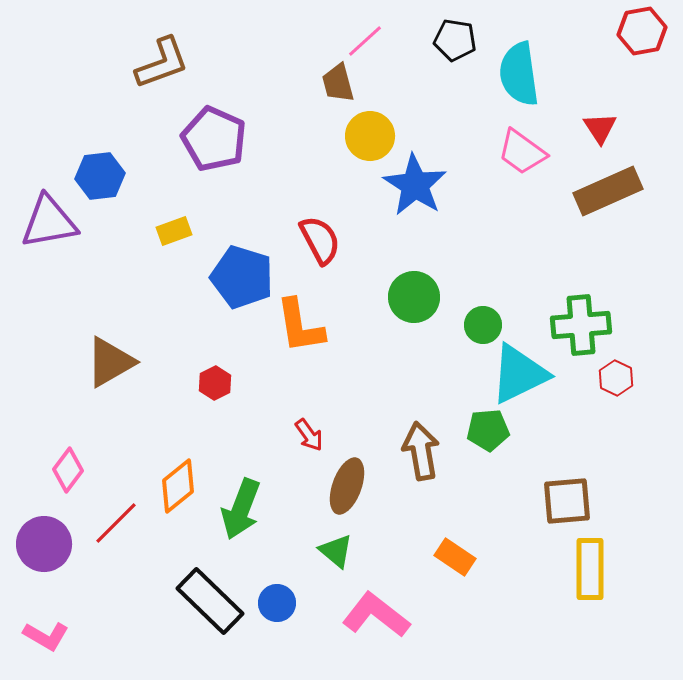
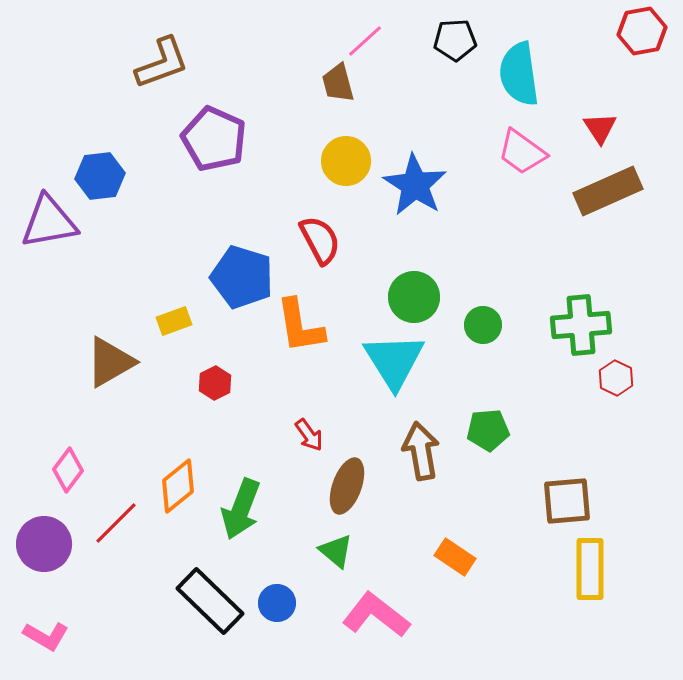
black pentagon at (455, 40): rotated 12 degrees counterclockwise
yellow circle at (370, 136): moved 24 px left, 25 px down
yellow rectangle at (174, 231): moved 90 px down
cyan triangle at (519, 374): moved 125 px left, 13 px up; rotated 36 degrees counterclockwise
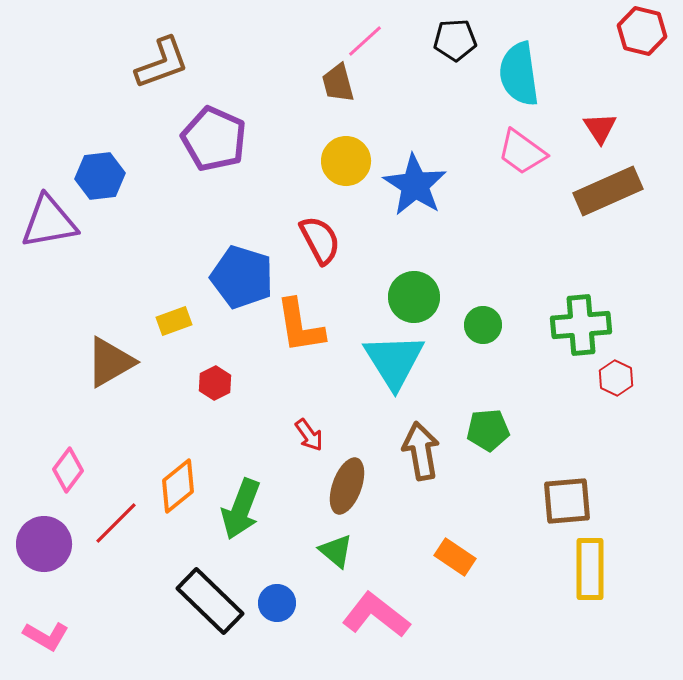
red hexagon at (642, 31): rotated 24 degrees clockwise
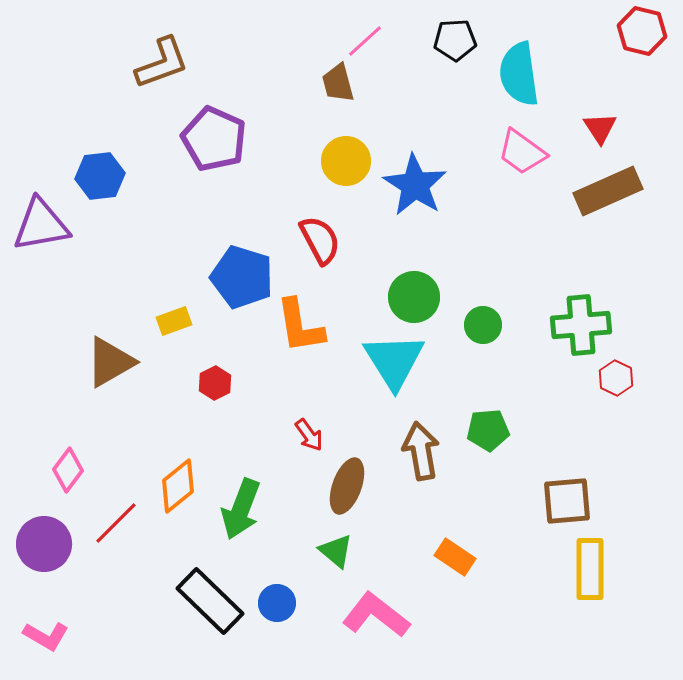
purple triangle at (49, 222): moved 8 px left, 3 px down
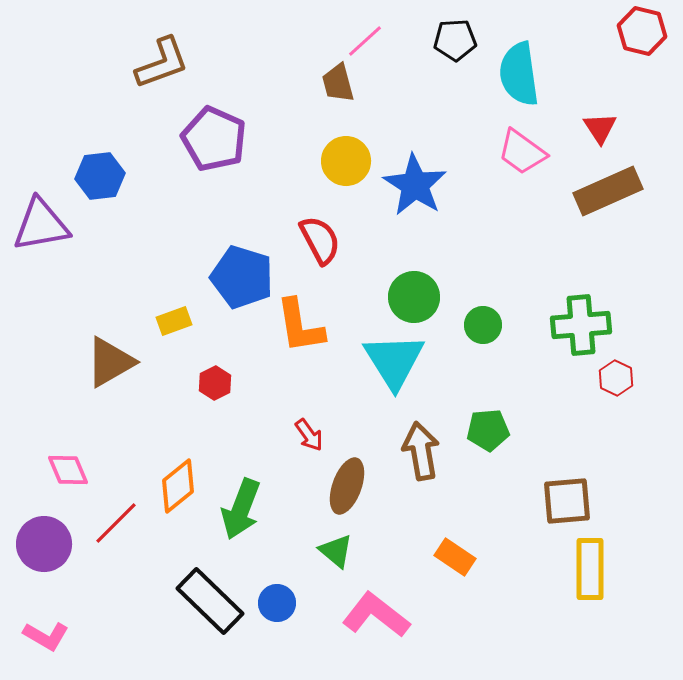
pink diamond at (68, 470): rotated 60 degrees counterclockwise
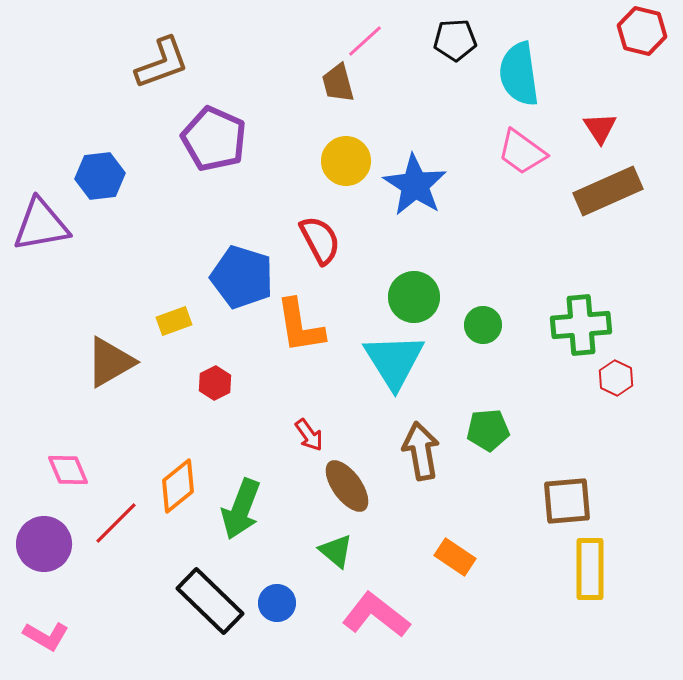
brown ellipse at (347, 486): rotated 56 degrees counterclockwise
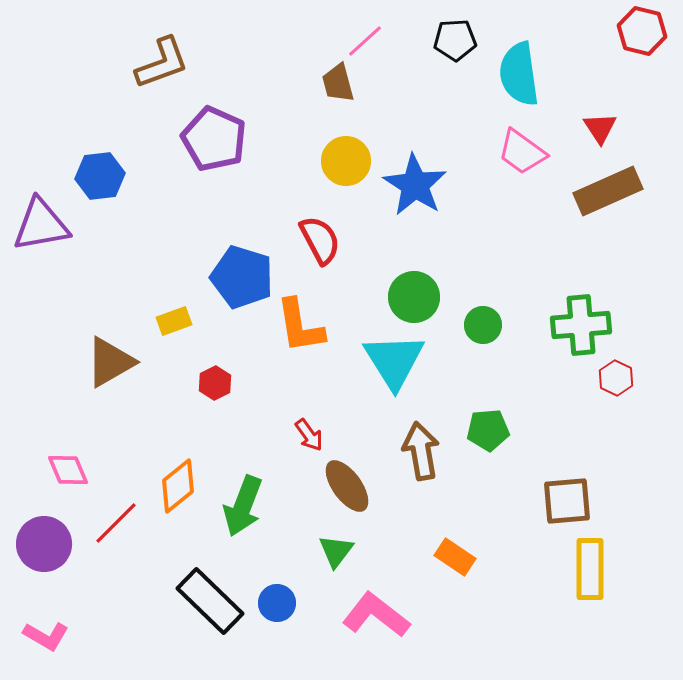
green arrow at (241, 509): moved 2 px right, 3 px up
green triangle at (336, 551): rotated 27 degrees clockwise
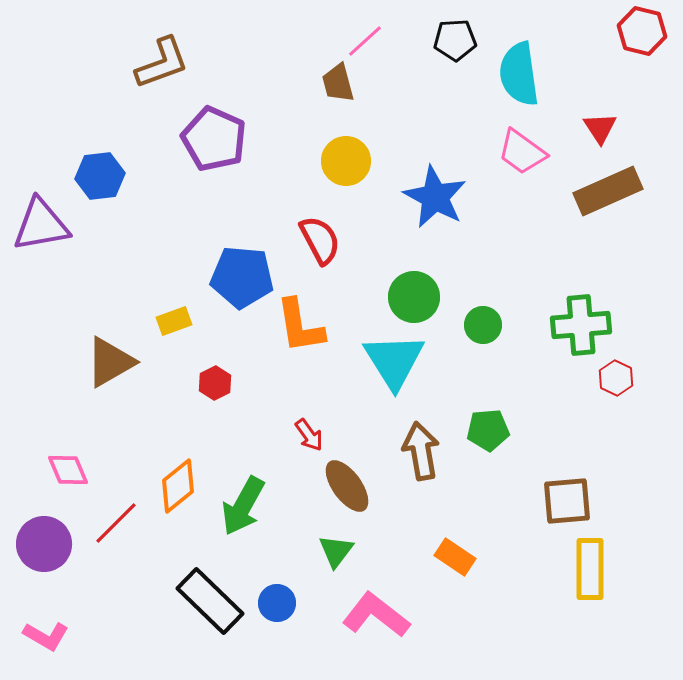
blue star at (415, 185): moved 20 px right, 12 px down; rotated 4 degrees counterclockwise
blue pentagon at (242, 277): rotated 12 degrees counterclockwise
green arrow at (243, 506): rotated 8 degrees clockwise
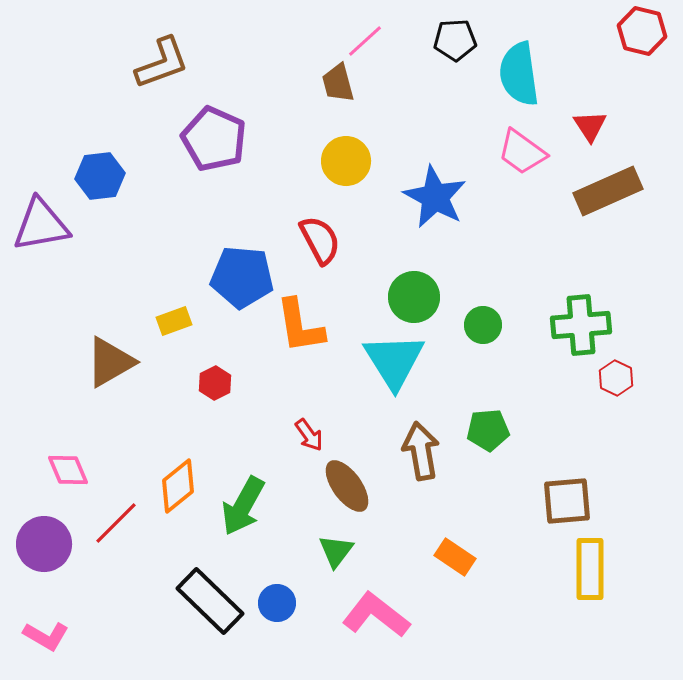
red triangle at (600, 128): moved 10 px left, 2 px up
